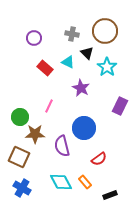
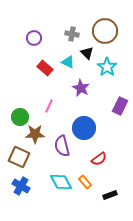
blue cross: moved 1 px left, 2 px up
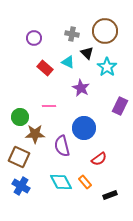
pink line: rotated 64 degrees clockwise
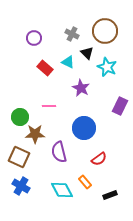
gray cross: rotated 16 degrees clockwise
cyan star: rotated 12 degrees counterclockwise
purple semicircle: moved 3 px left, 6 px down
cyan diamond: moved 1 px right, 8 px down
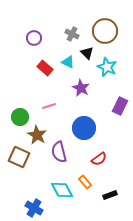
pink line: rotated 16 degrees counterclockwise
brown star: moved 2 px right, 1 px down; rotated 30 degrees clockwise
blue cross: moved 13 px right, 22 px down
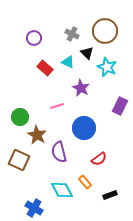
pink line: moved 8 px right
brown square: moved 3 px down
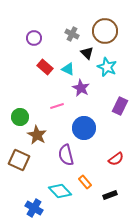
cyan triangle: moved 7 px down
red rectangle: moved 1 px up
purple semicircle: moved 7 px right, 3 px down
red semicircle: moved 17 px right
cyan diamond: moved 2 px left, 1 px down; rotated 15 degrees counterclockwise
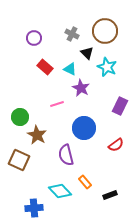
cyan triangle: moved 2 px right
pink line: moved 2 px up
red semicircle: moved 14 px up
blue cross: rotated 36 degrees counterclockwise
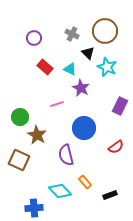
black triangle: moved 1 px right
red semicircle: moved 2 px down
